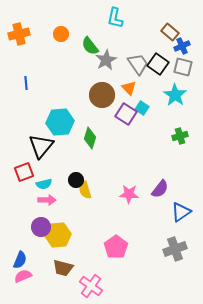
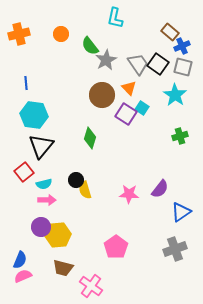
cyan hexagon: moved 26 px left, 7 px up; rotated 12 degrees clockwise
red square: rotated 18 degrees counterclockwise
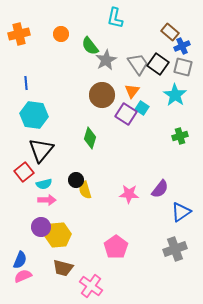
orange triangle: moved 3 px right, 3 px down; rotated 21 degrees clockwise
black triangle: moved 4 px down
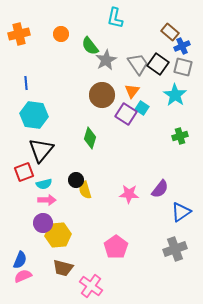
red square: rotated 18 degrees clockwise
purple circle: moved 2 px right, 4 px up
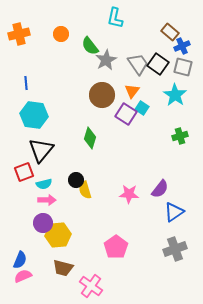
blue triangle: moved 7 px left
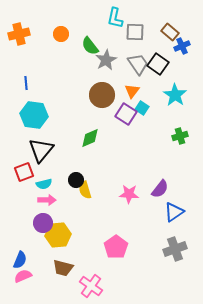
gray square: moved 48 px left, 35 px up; rotated 12 degrees counterclockwise
green diamond: rotated 50 degrees clockwise
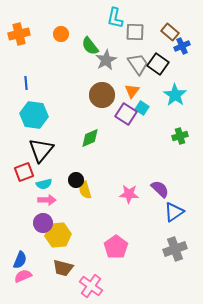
purple semicircle: rotated 84 degrees counterclockwise
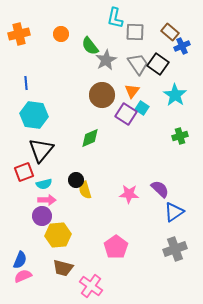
purple circle: moved 1 px left, 7 px up
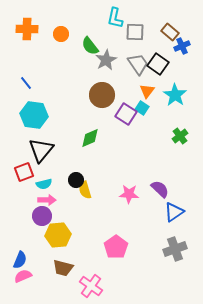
orange cross: moved 8 px right, 5 px up; rotated 15 degrees clockwise
blue line: rotated 32 degrees counterclockwise
orange triangle: moved 15 px right
green cross: rotated 21 degrees counterclockwise
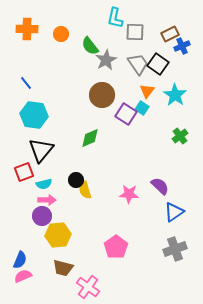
brown rectangle: moved 2 px down; rotated 66 degrees counterclockwise
purple semicircle: moved 3 px up
pink cross: moved 3 px left, 1 px down
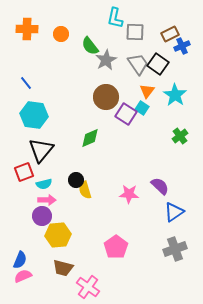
brown circle: moved 4 px right, 2 px down
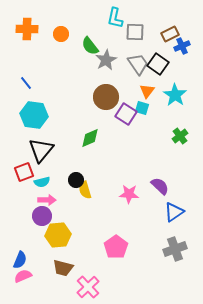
cyan square: rotated 16 degrees counterclockwise
cyan semicircle: moved 2 px left, 2 px up
pink cross: rotated 10 degrees clockwise
